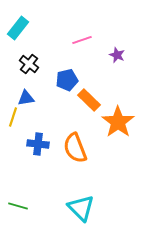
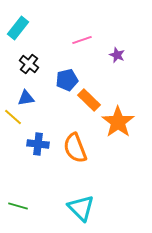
yellow line: rotated 66 degrees counterclockwise
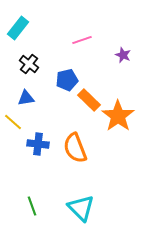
purple star: moved 6 px right
yellow line: moved 5 px down
orange star: moved 6 px up
green line: moved 14 px right; rotated 54 degrees clockwise
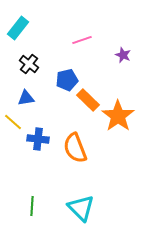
orange rectangle: moved 1 px left
blue cross: moved 5 px up
green line: rotated 24 degrees clockwise
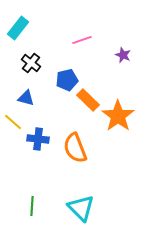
black cross: moved 2 px right, 1 px up
blue triangle: rotated 24 degrees clockwise
